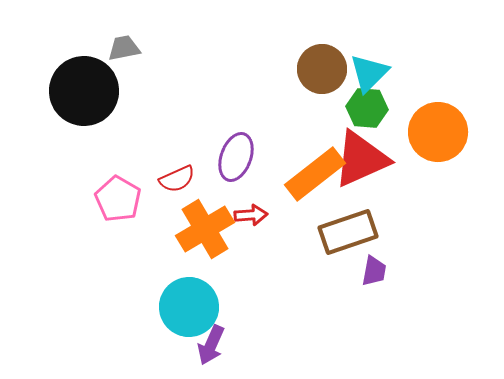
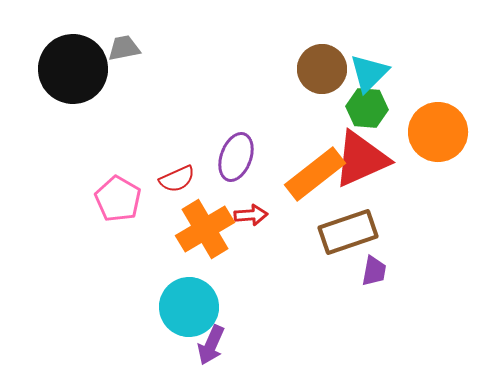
black circle: moved 11 px left, 22 px up
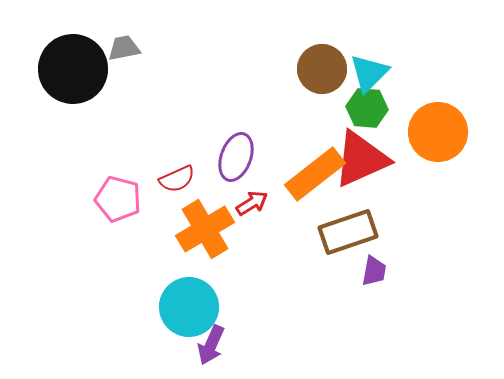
pink pentagon: rotated 15 degrees counterclockwise
red arrow: moved 1 px right, 12 px up; rotated 28 degrees counterclockwise
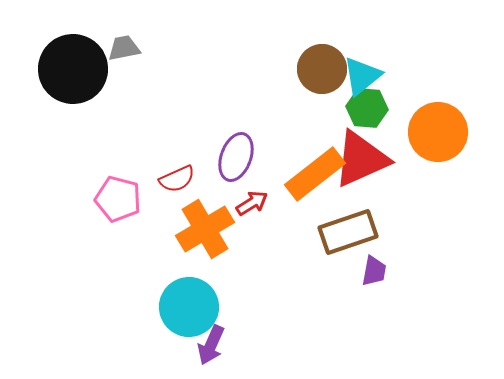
cyan triangle: moved 7 px left, 3 px down; rotated 6 degrees clockwise
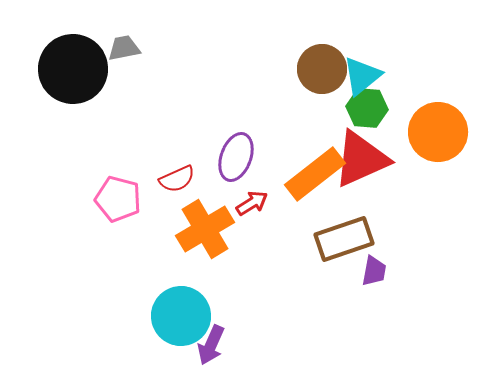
brown rectangle: moved 4 px left, 7 px down
cyan circle: moved 8 px left, 9 px down
